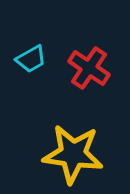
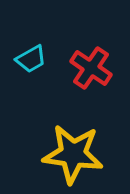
red cross: moved 2 px right
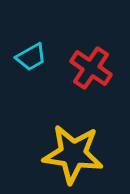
cyan trapezoid: moved 2 px up
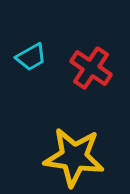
yellow star: moved 1 px right, 3 px down
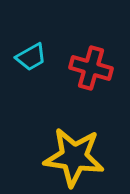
red cross: rotated 18 degrees counterclockwise
